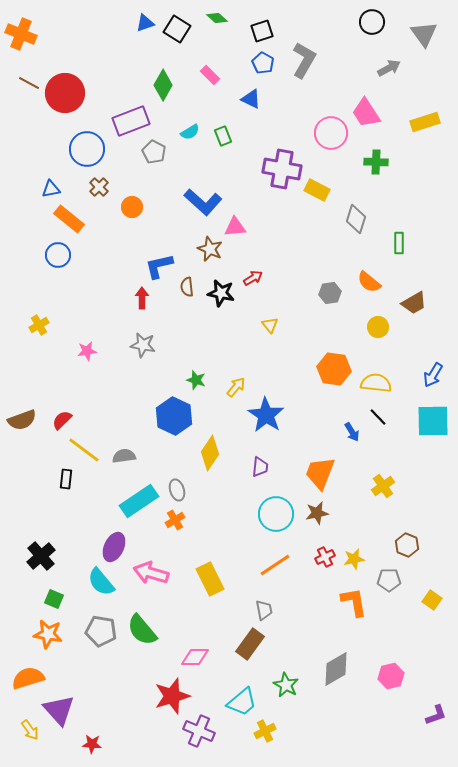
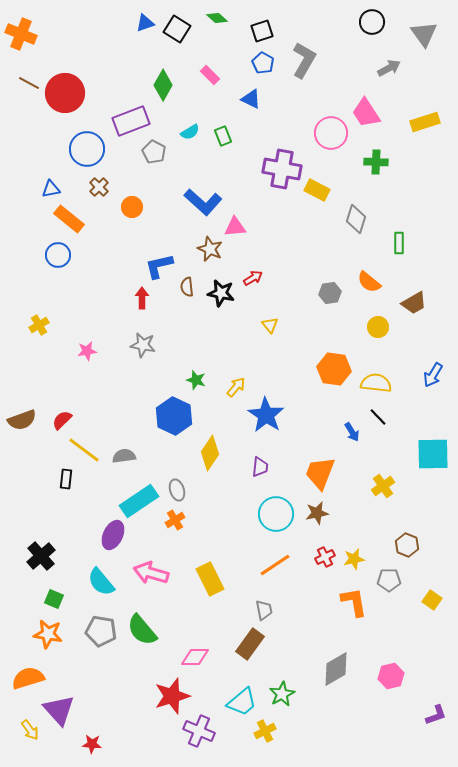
cyan square at (433, 421): moved 33 px down
purple ellipse at (114, 547): moved 1 px left, 12 px up
green star at (286, 685): moved 4 px left, 9 px down; rotated 15 degrees clockwise
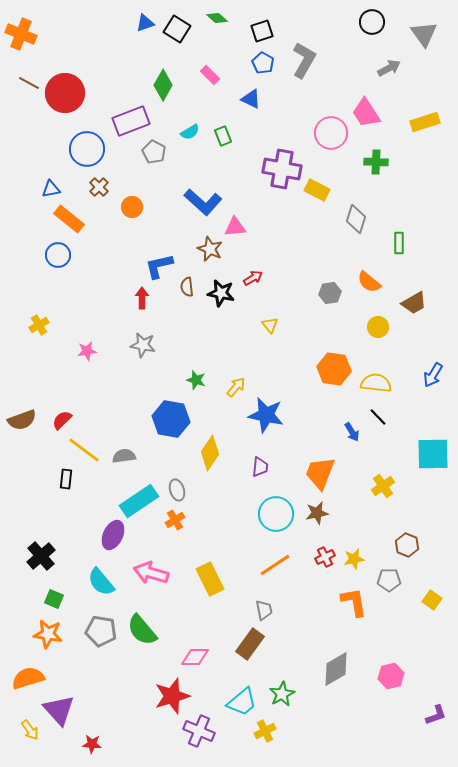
blue star at (266, 415): rotated 21 degrees counterclockwise
blue hexagon at (174, 416): moved 3 px left, 3 px down; rotated 15 degrees counterclockwise
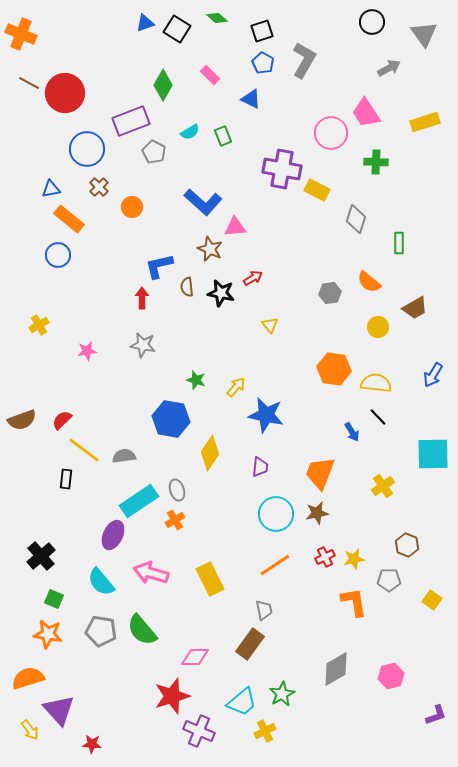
brown trapezoid at (414, 303): moved 1 px right, 5 px down
